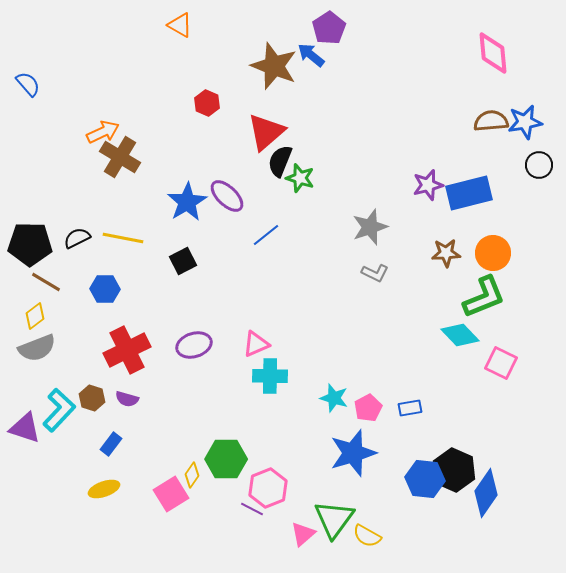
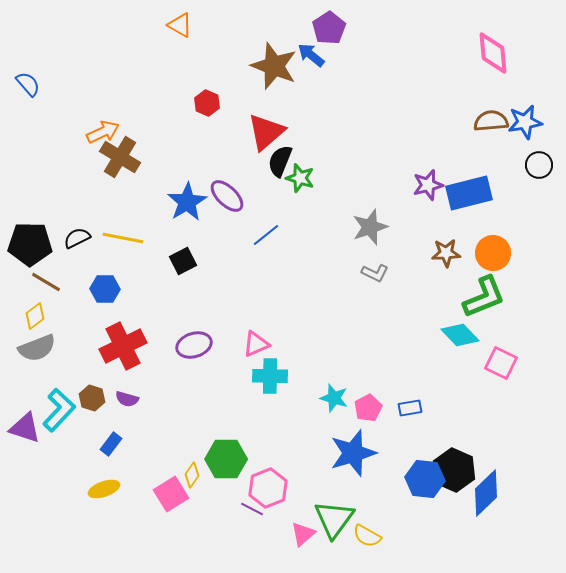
red cross at (127, 350): moved 4 px left, 4 px up
blue diamond at (486, 493): rotated 12 degrees clockwise
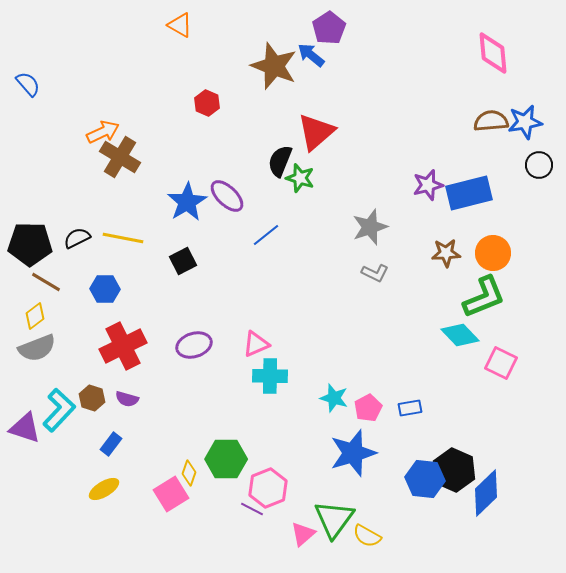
red triangle at (266, 132): moved 50 px right
yellow diamond at (192, 475): moved 3 px left, 2 px up; rotated 15 degrees counterclockwise
yellow ellipse at (104, 489): rotated 12 degrees counterclockwise
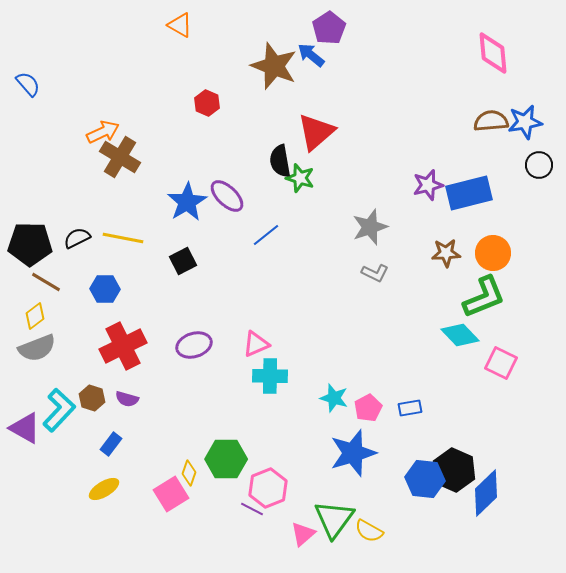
black semicircle at (280, 161): rotated 32 degrees counterclockwise
purple triangle at (25, 428): rotated 12 degrees clockwise
yellow semicircle at (367, 536): moved 2 px right, 5 px up
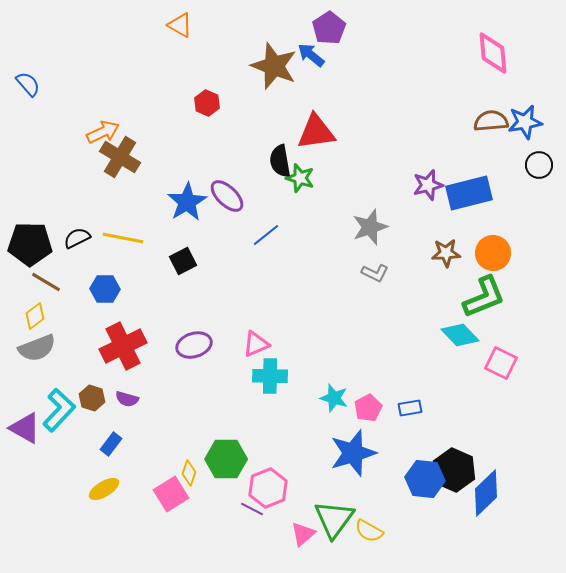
red triangle at (316, 132): rotated 33 degrees clockwise
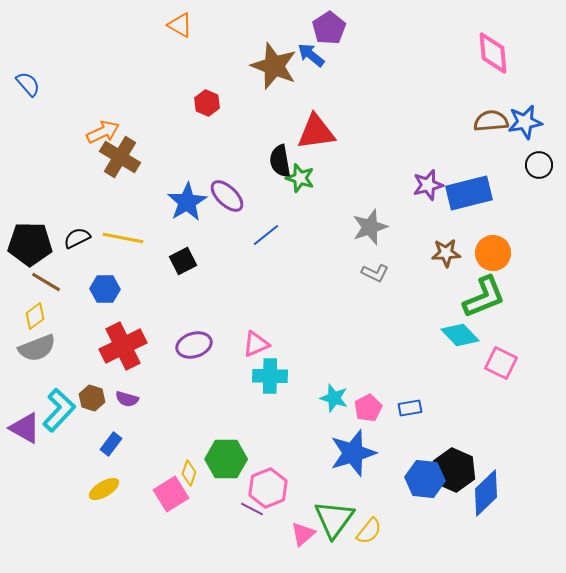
yellow semicircle at (369, 531): rotated 80 degrees counterclockwise
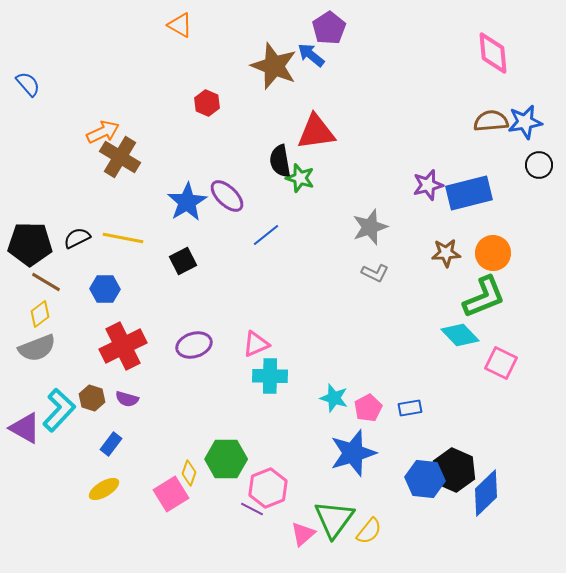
yellow diamond at (35, 316): moved 5 px right, 2 px up
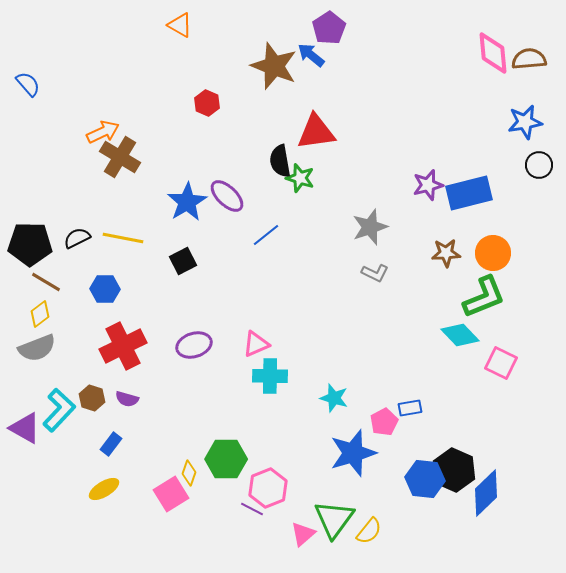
brown semicircle at (491, 121): moved 38 px right, 62 px up
pink pentagon at (368, 408): moved 16 px right, 14 px down
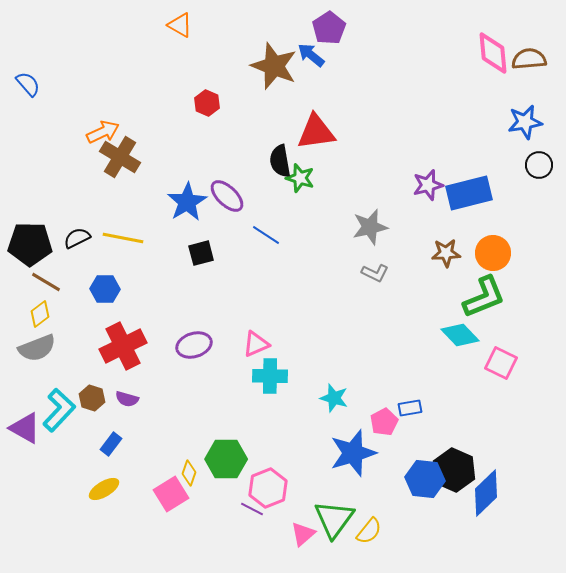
gray star at (370, 227): rotated 6 degrees clockwise
blue line at (266, 235): rotated 72 degrees clockwise
black square at (183, 261): moved 18 px right, 8 px up; rotated 12 degrees clockwise
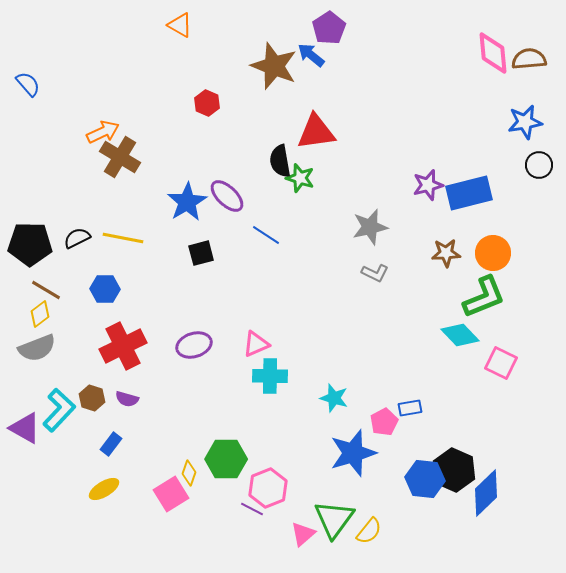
brown line at (46, 282): moved 8 px down
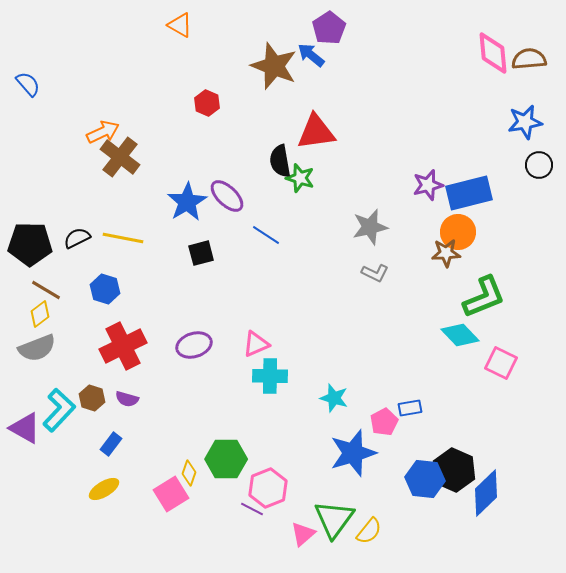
brown cross at (120, 157): rotated 6 degrees clockwise
orange circle at (493, 253): moved 35 px left, 21 px up
blue hexagon at (105, 289): rotated 16 degrees clockwise
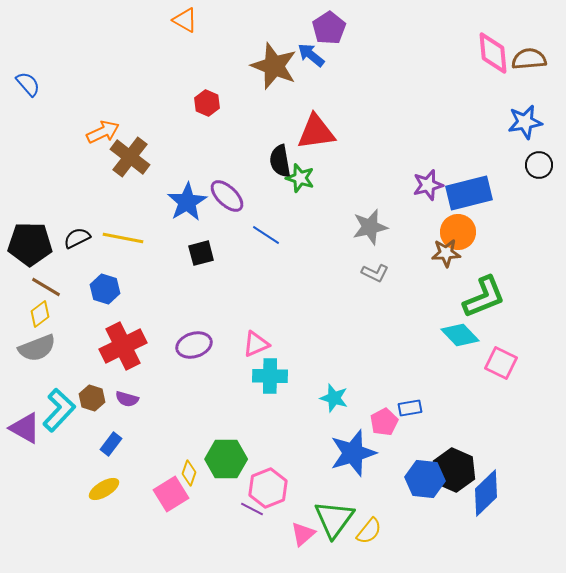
orange triangle at (180, 25): moved 5 px right, 5 px up
brown cross at (120, 157): moved 10 px right
brown line at (46, 290): moved 3 px up
